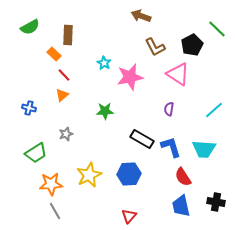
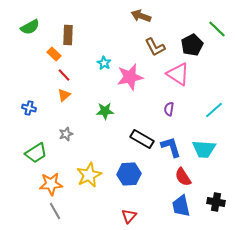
orange triangle: moved 2 px right
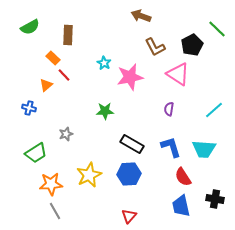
orange rectangle: moved 1 px left, 4 px down
orange triangle: moved 18 px left, 10 px up
black rectangle: moved 10 px left, 5 px down
black cross: moved 1 px left, 3 px up
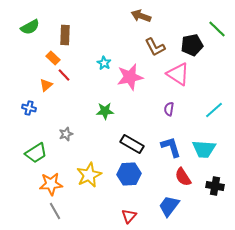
brown rectangle: moved 3 px left
black pentagon: rotated 15 degrees clockwise
black cross: moved 13 px up
blue trapezoid: moved 12 px left; rotated 50 degrees clockwise
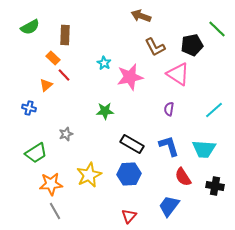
blue L-shape: moved 2 px left, 1 px up
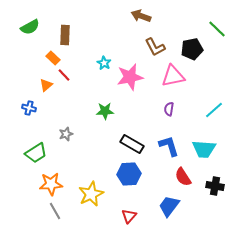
black pentagon: moved 4 px down
pink triangle: moved 5 px left, 2 px down; rotated 45 degrees counterclockwise
yellow star: moved 2 px right, 19 px down
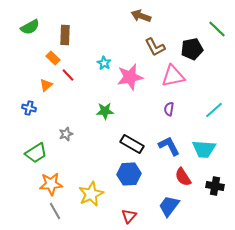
red line: moved 4 px right
blue L-shape: rotated 10 degrees counterclockwise
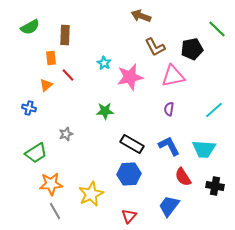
orange rectangle: moved 2 px left; rotated 40 degrees clockwise
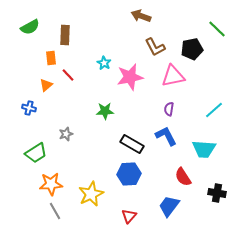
blue L-shape: moved 3 px left, 10 px up
black cross: moved 2 px right, 7 px down
